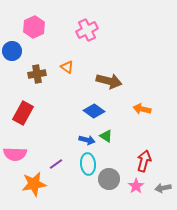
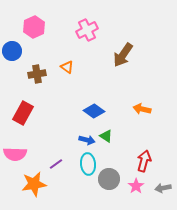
brown arrow: moved 14 px right, 26 px up; rotated 110 degrees clockwise
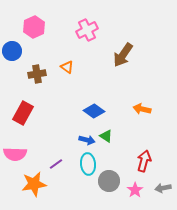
gray circle: moved 2 px down
pink star: moved 1 px left, 4 px down
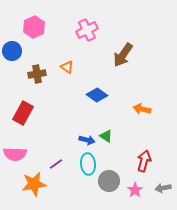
blue diamond: moved 3 px right, 16 px up
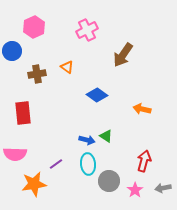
red rectangle: rotated 35 degrees counterclockwise
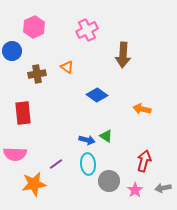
brown arrow: rotated 30 degrees counterclockwise
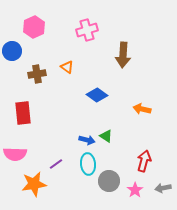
pink cross: rotated 10 degrees clockwise
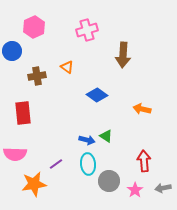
brown cross: moved 2 px down
red arrow: rotated 20 degrees counterclockwise
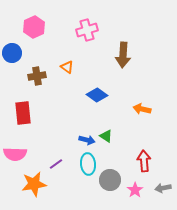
blue circle: moved 2 px down
gray circle: moved 1 px right, 1 px up
